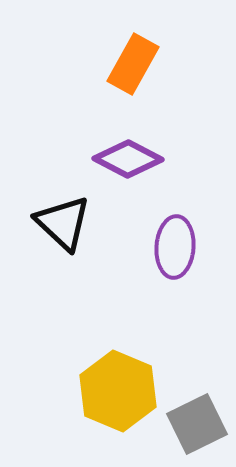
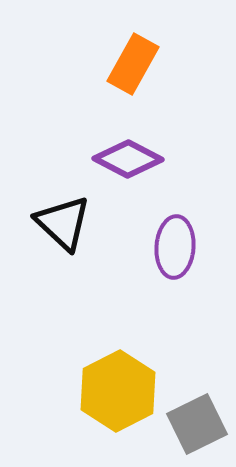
yellow hexagon: rotated 10 degrees clockwise
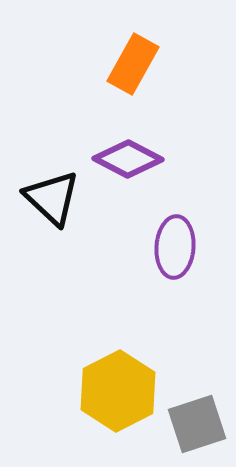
black triangle: moved 11 px left, 25 px up
gray square: rotated 8 degrees clockwise
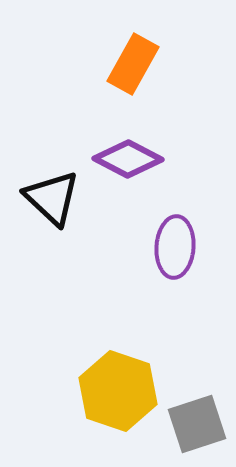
yellow hexagon: rotated 14 degrees counterclockwise
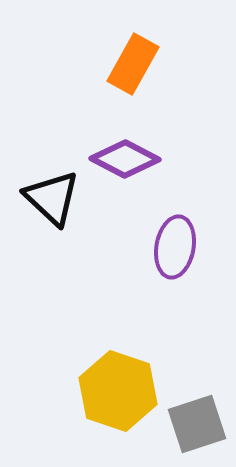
purple diamond: moved 3 px left
purple ellipse: rotated 6 degrees clockwise
